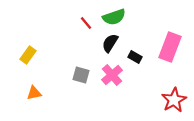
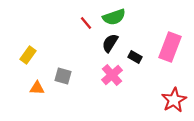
gray square: moved 18 px left, 1 px down
orange triangle: moved 3 px right, 5 px up; rotated 14 degrees clockwise
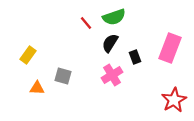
pink rectangle: moved 1 px down
black rectangle: rotated 40 degrees clockwise
pink cross: rotated 10 degrees clockwise
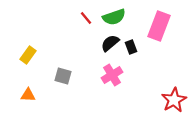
red line: moved 5 px up
black semicircle: rotated 18 degrees clockwise
pink rectangle: moved 11 px left, 22 px up
black rectangle: moved 4 px left, 10 px up
orange triangle: moved 9 px left, 7 px down
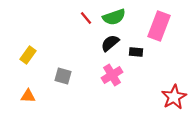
black rectangle: moved 5 px right, 5 px down; rotated 64 degrees counterclockwise
orange triangle: moved 1 px down
red star: moved 3 px up
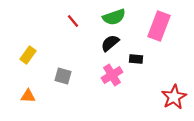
red line: moved 13 px left, 3 px down
black rectangle: moved 7 px down
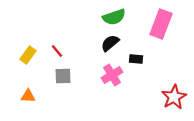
red line: moved 16 px left, 30 px down
pink rectangle: moved 2 px right, 2 px up
gray square: rotated 18 degrees counterclockwise
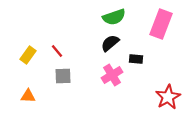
red star: moved 6 px left
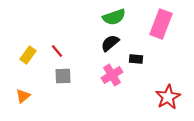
orange triangle: moved 5 px left; rotated 42 degrees counterclockwise
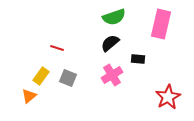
pink rectangle: rotated 8 degrees counterclockwise
red line: moved 3 px up; rotated 32 degrees counterclockwise
yellow rectangle: moved 13 px right, 21 px down
black rectangle: moved 2 px right
gray square: moved 5 px right, 2 px down; rotated 24 degrees clockwise
orange triangle: moved 6 px right
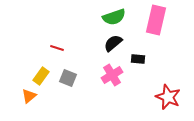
pink rectangle: moved 5 px left, 4 px up
black semicircle: moved 3 px right
red star: rotated 20 degrees counterclockwise
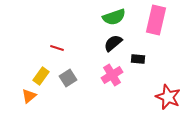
gray square: rotated 36 degrees clockwise
